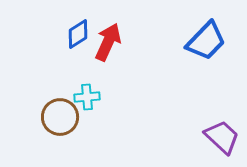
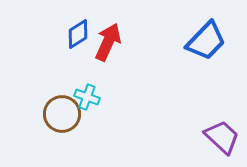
cyan cross: rotated 25 degrees clockwise
brown circle: moved 2 px right, 3 px up
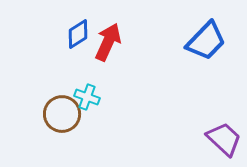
purple trapezoid: moved 2 px right, 2 px down
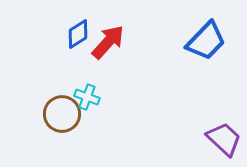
red arrow: rotated 18 degrees clockwise
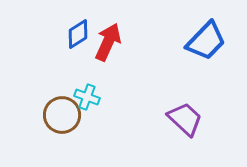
red arrow: rotated 18 degrees counterclockwise
brown circle: moved 1 px down
purple trapezoid: moved 39 px left, 20 px up
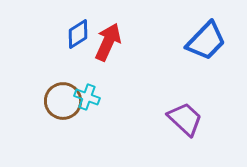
brown circle: moved 1 px right, 14 px up
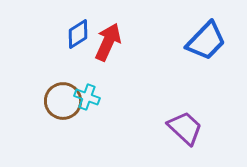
purple trapezoid: moved 9 px down
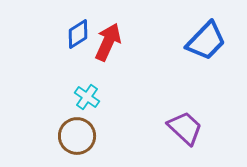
cyan cross: rotated 15 degrees clockwise
brown circle: moved 14 px right, 35 px down
